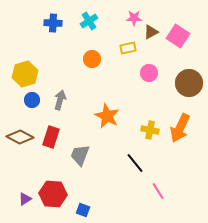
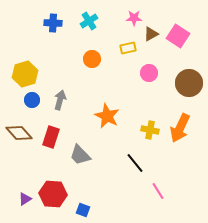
brown triangle: moved 2 px down
brown diamond: moved 1 px left, 4 px up; rotated 20 degrees clockwise
gray trapezoid: rotated 65 degrees counterclockwise
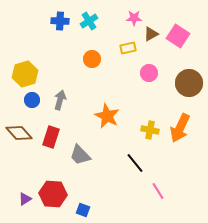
blue cross: moved 7 px right, 2 px up
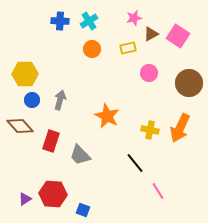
pink star: rotated 14 degrees counterclockwise
orange circle: moved 10 px up
yellow hexagon: rotated 15 degrees clockwise
brown diamond: moved 1 px right, 7 px up
red rectangle: moved 4 px down
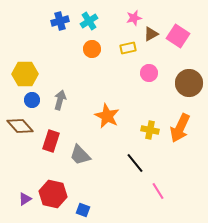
blue cross: rotated 18 degrees counterclockwise
red hexagon: rotated 8 degrees clockwise
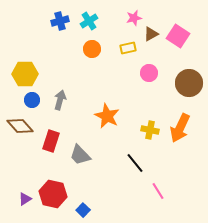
blue square: rotated 24 degrees clockwise
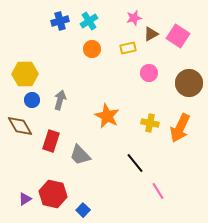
brown diamond: rotated 12 degrees clockwise
yellow cross: moved 7 px up
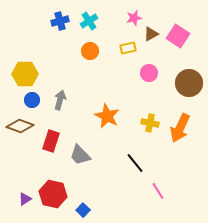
orange circle: moved 2 px left, 2 px down
brown diamond: rotated 40 degrees counterclockwise
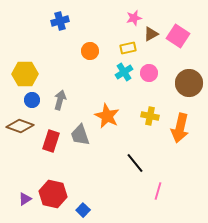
cyan cross: moved 35 px right, 51 px down
yellow cross: moved 7 px up
orange arrow: rotated 12 degrees counterclockwise
gray trapezoid: moved 20 px up; rotated 25 degrees clockwise
pink line: rotated 48 degrees clockwise
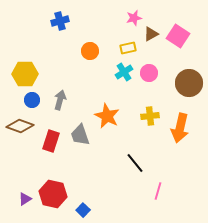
yellow cross: rotated 18 degrees counterclockwise
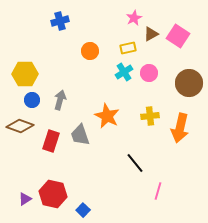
pink star: rotated 14 degrees counterclockwise
